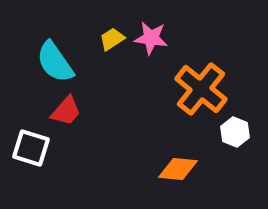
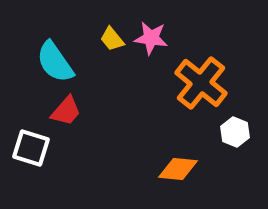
yellow trapezoid: rotated 96 degrees counterclockwise
orange cross: moved 6 px up
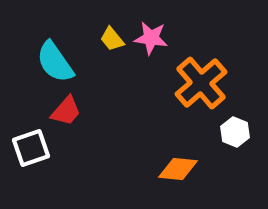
orange cross: rotated 10 degrees clockwise
white square: rotated 36 degrees counterclockwise
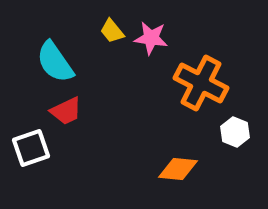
yellow trapezoid: moved 8 px up
orange cross: rotated 22 degrees counterclockwise
red trapezoid: rotated 24 degrees clockwise
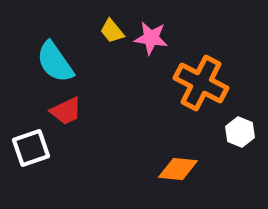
white hexagon: moved 5 px right
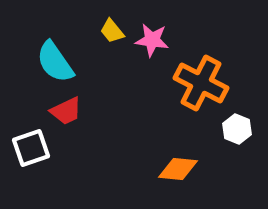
pink star: moved 1 px right, 2 px down
white hexagon: moved 3 px left, 3 px up
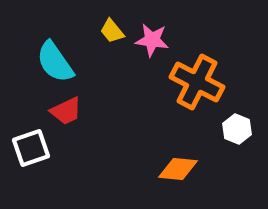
orange cross: moved 4 px left, 1 px up
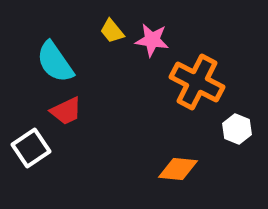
white square: rotated 15 degrees counterclockwise
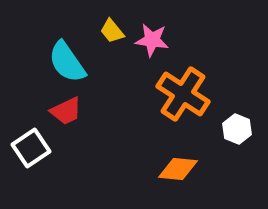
cyan semicircle: moved 12 px right
orange cross: moved 14 px left, 12 px down; rotated 6 degrees clockwise
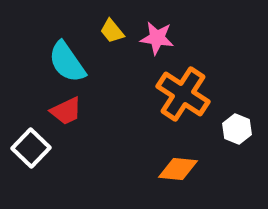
pink star: moved 5 px right, 2 px up
white square: rotated 12 degrees counterclockwise
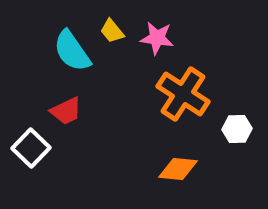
cyan semicircle: moved 5 px right, 11 px up
white hexagon: rotated 24 degrees counterclockwise
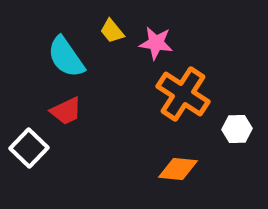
pink star: moved 1 px left, 5 px down
cyan semicircle: moved 6 px left, 6 px down
white square: moved 2 px left
